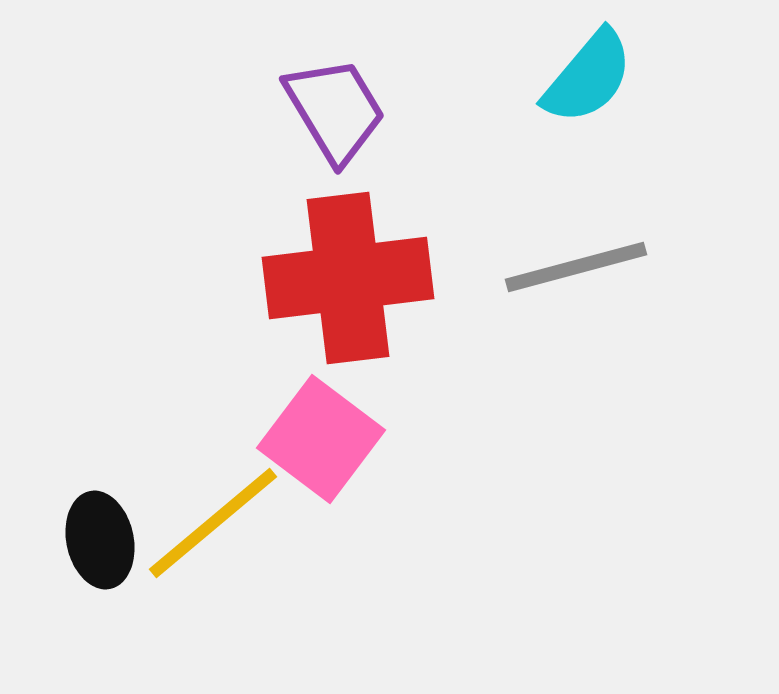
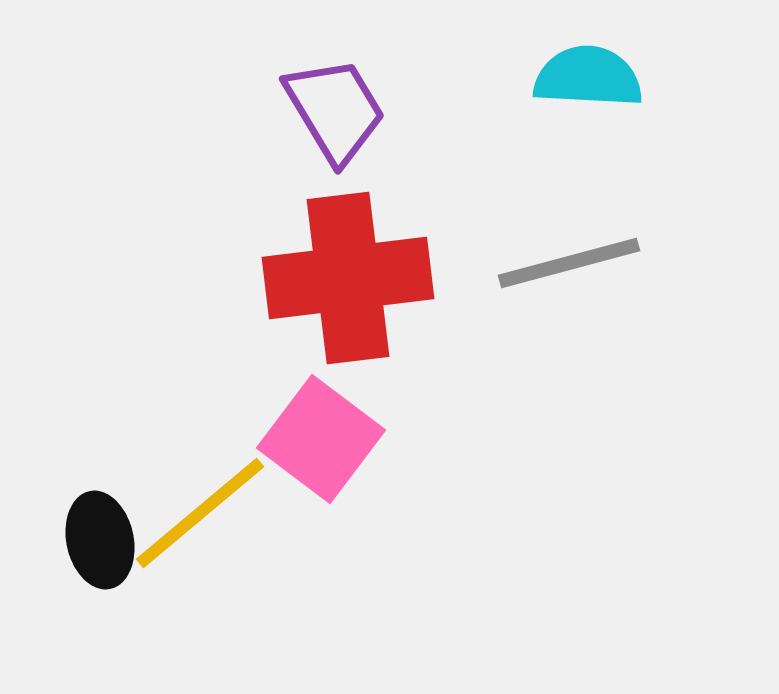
cyan semicircle: rotated 127 degrees counterclockwise
gray line: moved 7 px left, 4 px up
yellow line: moved 13 px left, 10 px up
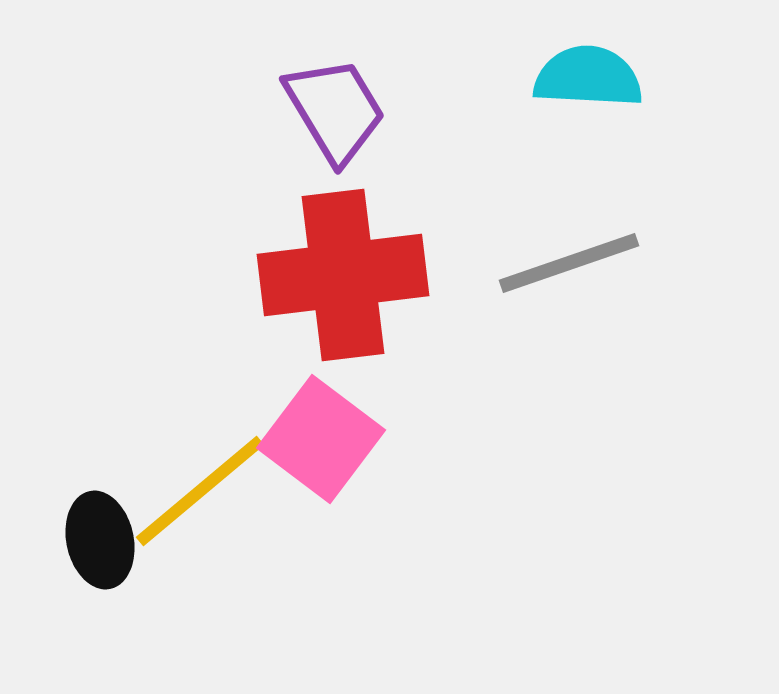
gray line: rotated 4 degrees counterclockwise
red cross: moved 5 px left, 3 px up
yellow line: moved 22 px up
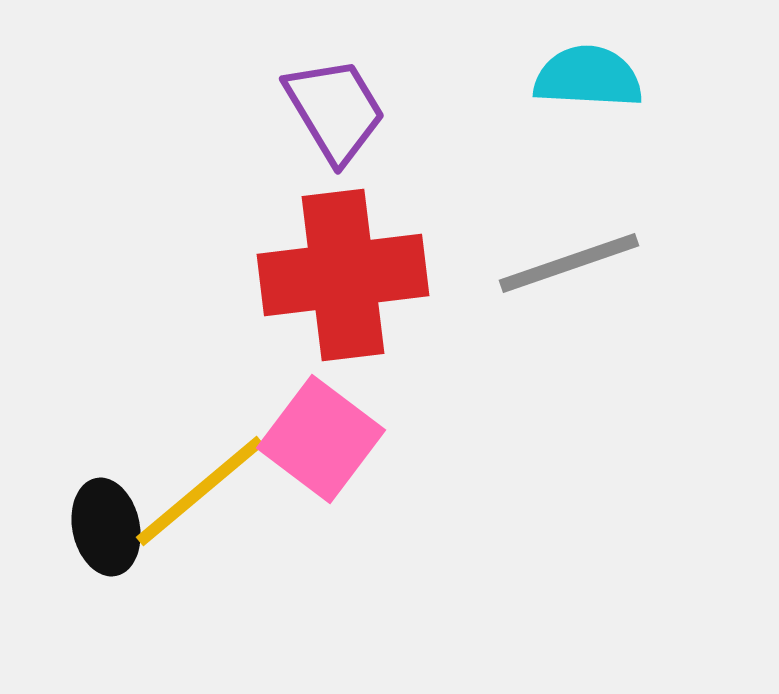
black ellipse: moved 6 px right, 13 px up
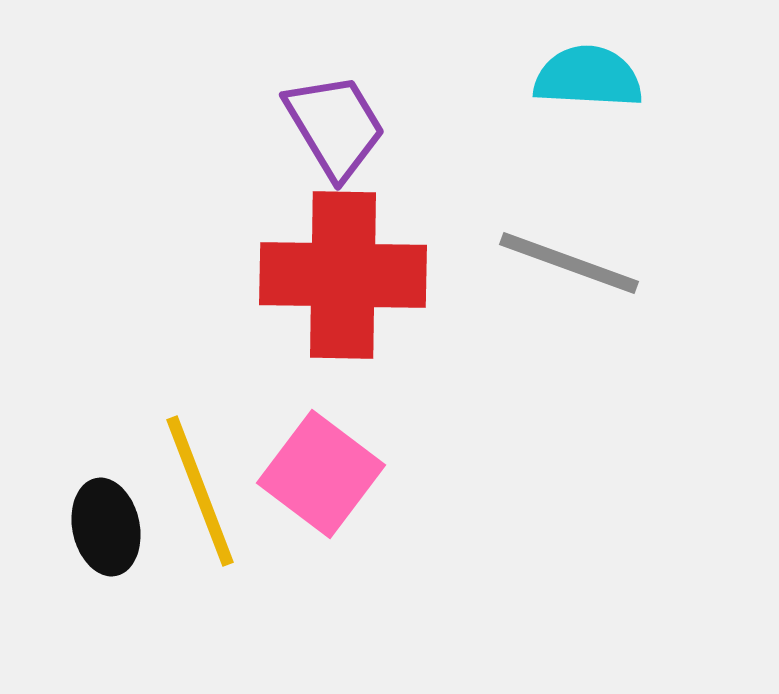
purple trapezoid: moved 16 px down
gray line: rotated 39 degrees clockwise
red cross: rotated 8 degrees clockwise
pink square: moved 35 px down
yellow line: rotated 71 degrees counterclockwise
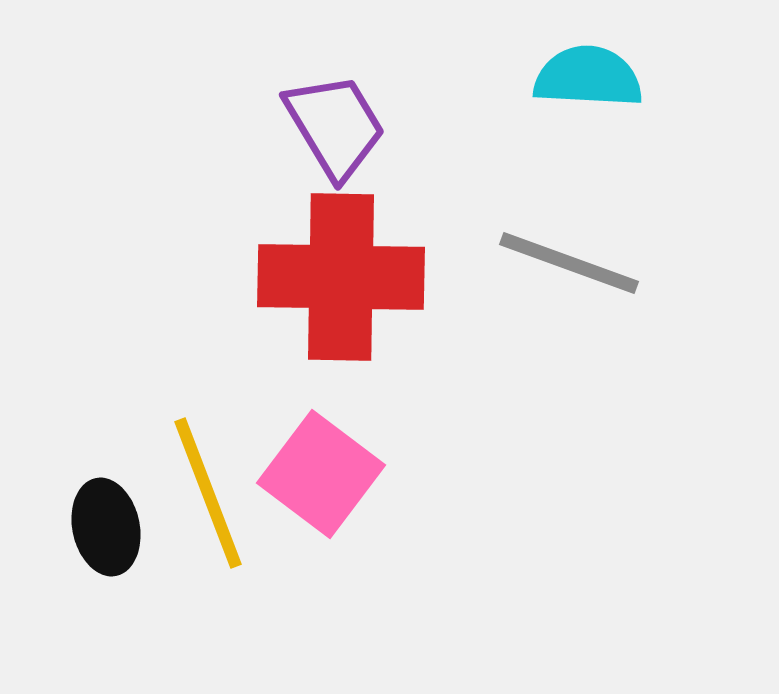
red cross: moved 2 px left, 2 px down
yellow line: moved 8 px right, 2 px down
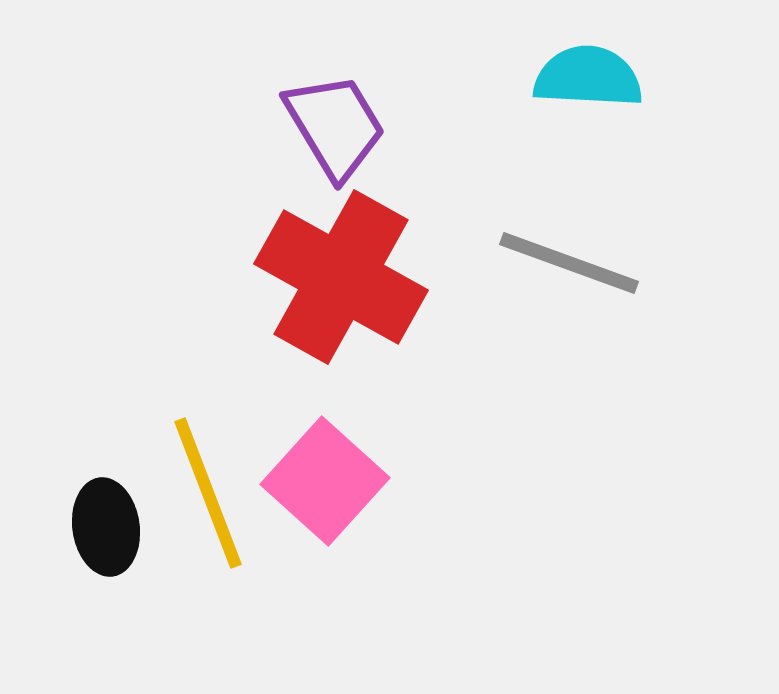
red cross: rotated 28 degrees clockwise
pink square: moved 4 px right, 7 px down; rotated 5 degrees clockwise
black ellipse: rotated 4 degrees clockwise
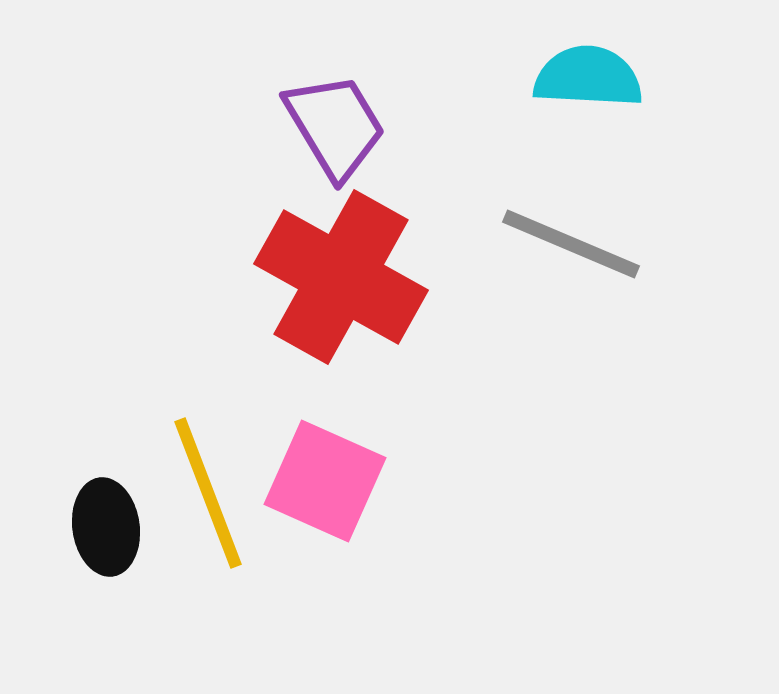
gray line: moved 2 px right, 19 px up; rotated 3 degrees clockwise
pink square: rotated 18 degrees counterclockwise
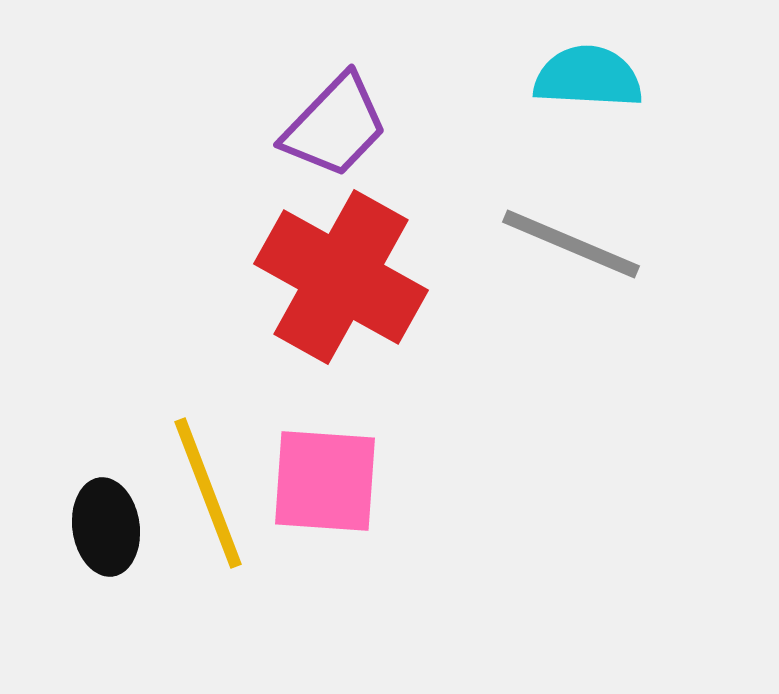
purple trapezoid: rotated 75 degrees clockwise
pink square: rotated 20 degrees counterclockwise
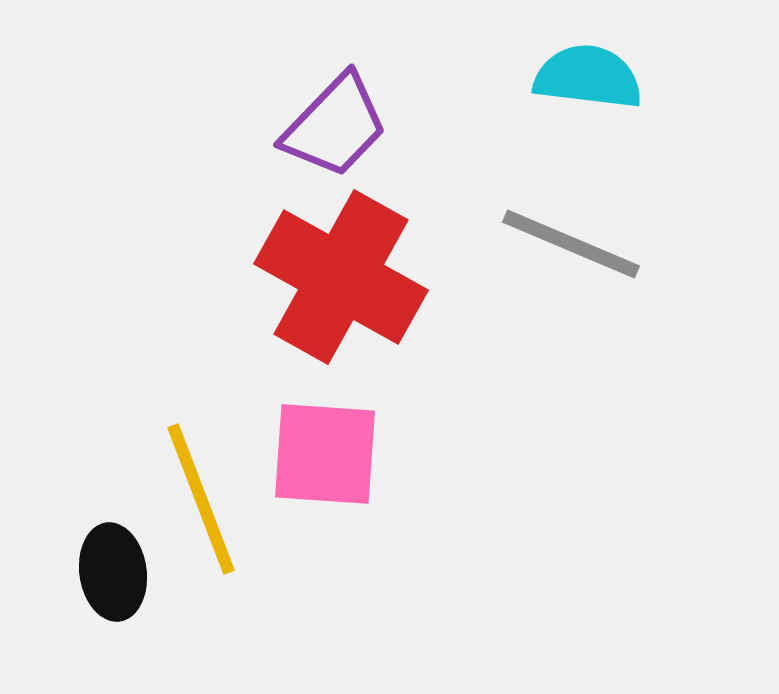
cyan semicircle: rotated 4 degrees clockwise
pink square: moved 27 px up
yellow line: moved 7 px left, 6 px down
black ellipse: moved 7 px right, 45 px down
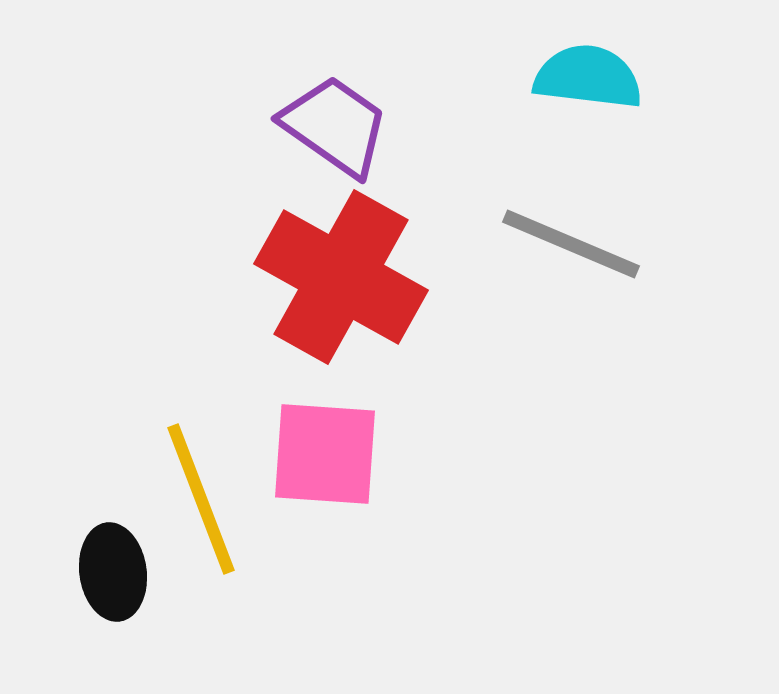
purple trapezoid: rotated 99 degrees counterclockwise
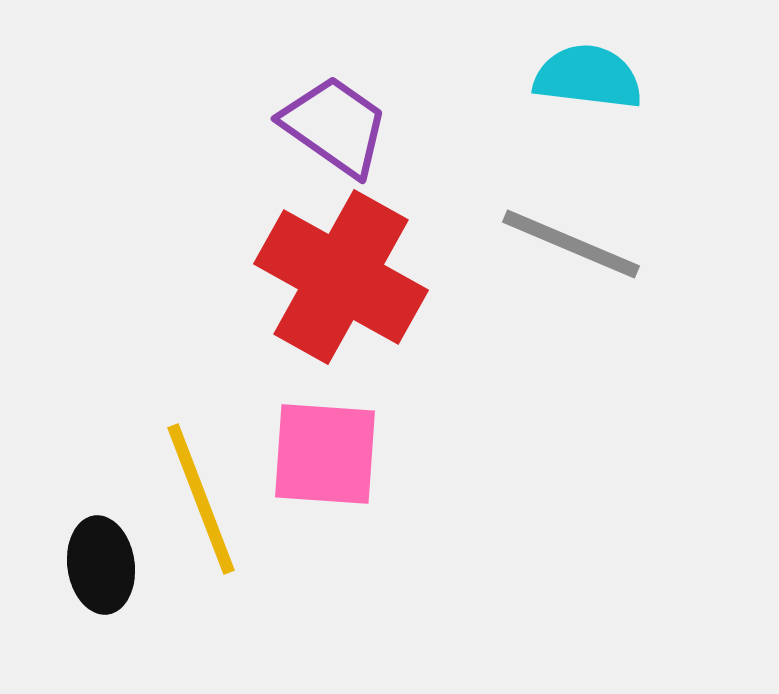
black ellipse: moved 12 px left, 7 px up
